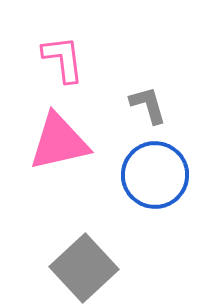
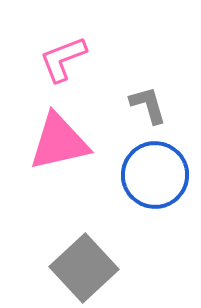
pink L-shape: rotated 104 degrees counterclockwise
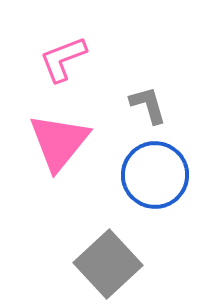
pink triangle: rotated 38 degrees counterclockwise
gray square: moved 24 px right, 4 px up
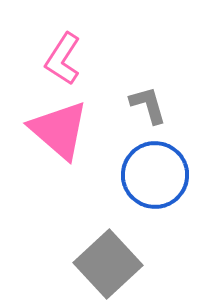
pink L-shape: rotated 36 degrees counterclockwise
pink triangle: moved 12 px up; rotated 28 degrees counterclockwise
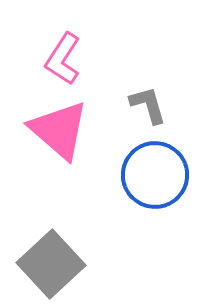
gray square: moved 57 px left
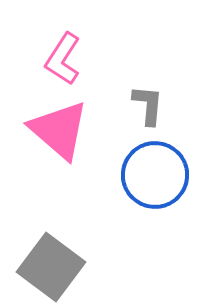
gray L-shape: rotated 21 degrees clockwise
gray square: moved 3 px down; rotated 10 degrees counterclockwise
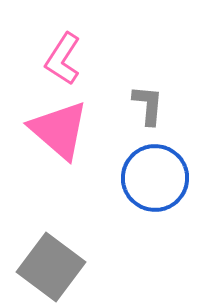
blue circle: moved 3 px down
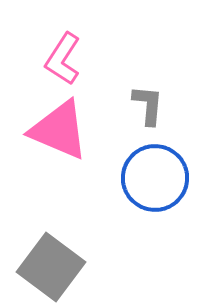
pink triangle: rotated 18 degrees counterclockwise
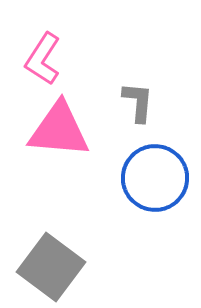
pink L-shape: moved 20 px left
gray L-shape: moved 10 px left, 3 px up
pink triangle: rotated 18 degrees counterclockwise
